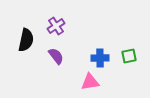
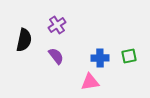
purple cross: moved 1 px right, 1 px up
black semicircle: moved 2 px left
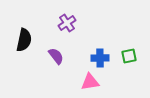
purple cross: moved 10 px right, 2 px up
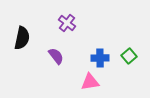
purple cross: rotated 18 degrees counterclockwise
black semicircle: moved 2 px left, 2 px up
green square: rotated 28 degrees counterclockwise
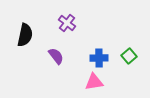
black semicircle: moved 3 px right, 3 px up
blue cross: moved 1 px left
pink triangle: moved 4 px right
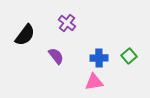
black semicircle: rotated 25 degrees clockwise
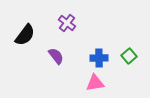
pink triangle: moved 1 px right, 1 px down
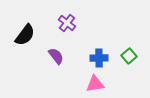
pink triangle: moved 1 px down
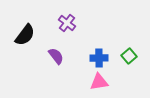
pink triangle: moved 4 px right, 2 px up
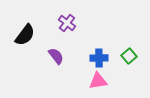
pink triangle: moved 1 px left, 1 px up
